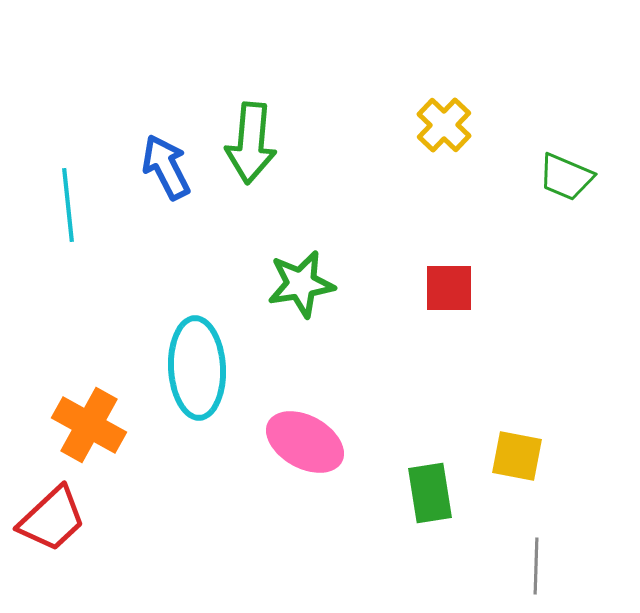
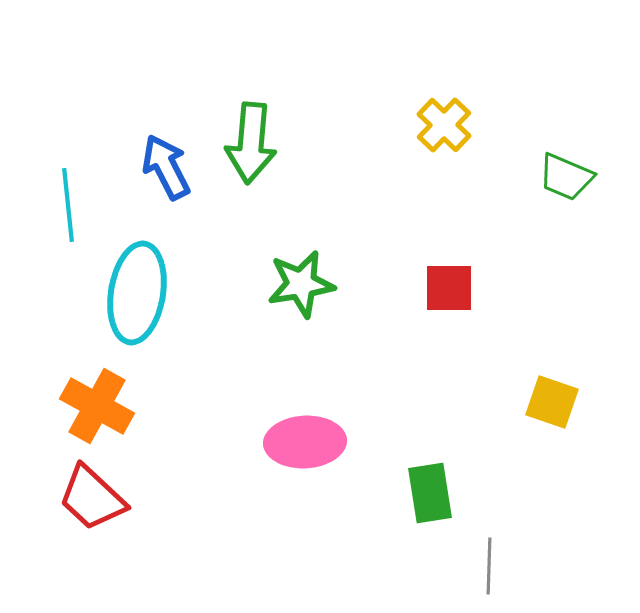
cyan ellipse: moved 60 px left, 75 px up; rotated 12 degrees clockwise
orange cross: moved 8 px right, 19 px up
pink ellipse: rotated 32 degrees counterclockwise
yellow square: moved 35 px right, 54 px up; rotated 8 degrees clockwise
red trapezoid: moved 40 px right, 21 px up; rotated 86 degrees clockwise
gray line: moved 47 px left
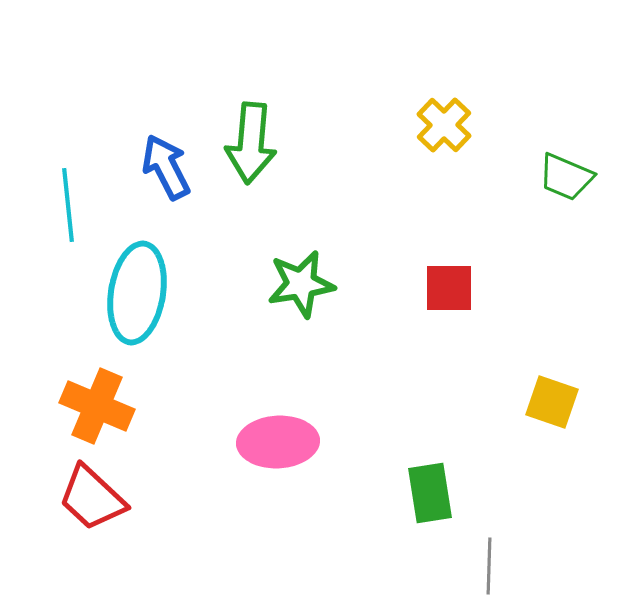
orange cross: rotated 6 degrees counterclockwise
pink ellipse: moved 27 px left
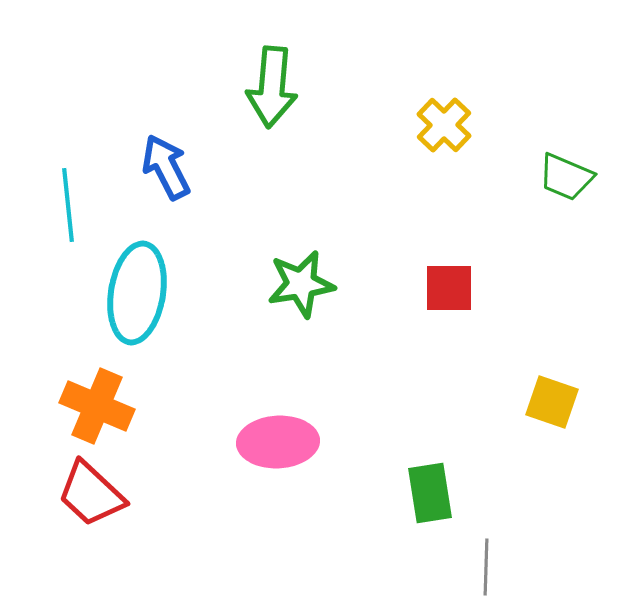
green arrow: moved 21 px right, 56 px up
red trapezoid: moved 1 px left, 4 px up
gray line: moved 3 px left, 1 px down
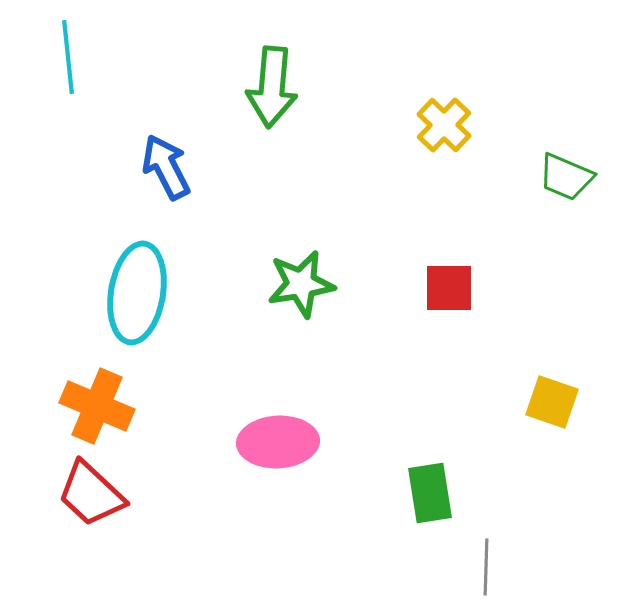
cyan line: moved 148 px up
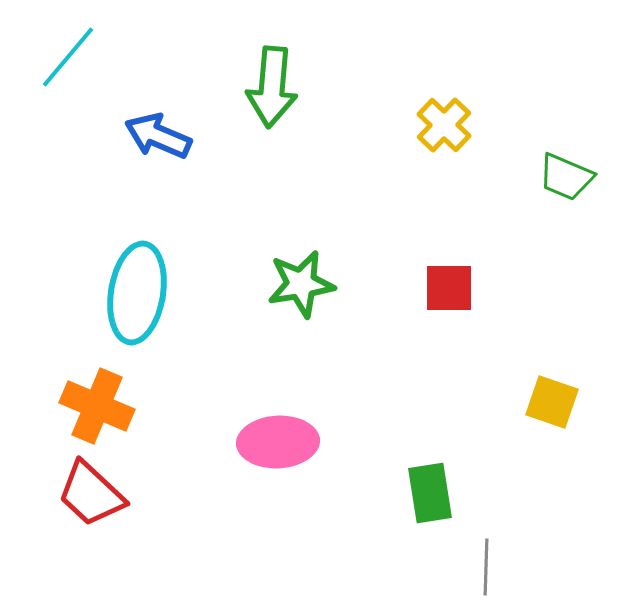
cyan line: rotated 46 degrees clockwise
blue arrow: moved 8 px left, 31 px up; rotated 40 degrees counterclockwise
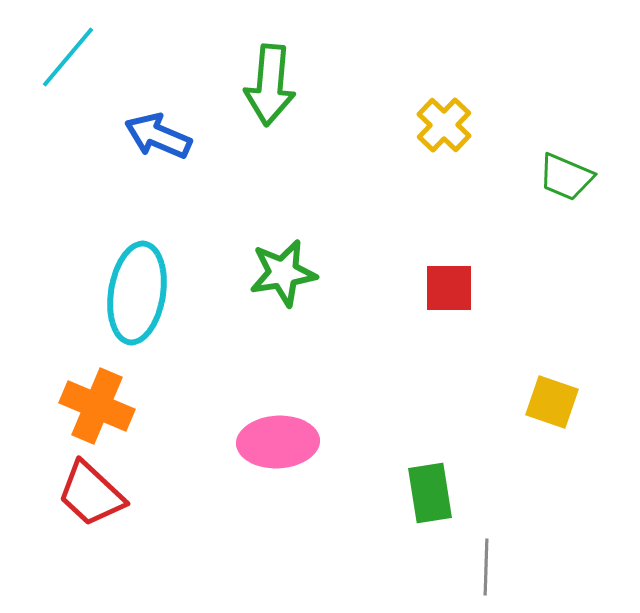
green arrow: moved 2 px left, 2 px up
green star: moved 18 px left, 11 px up
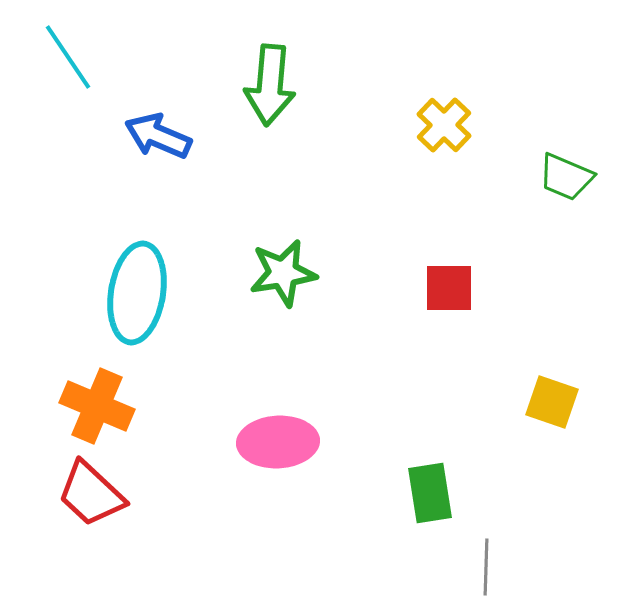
cyan line: rotated 74 degrees counterclockwise
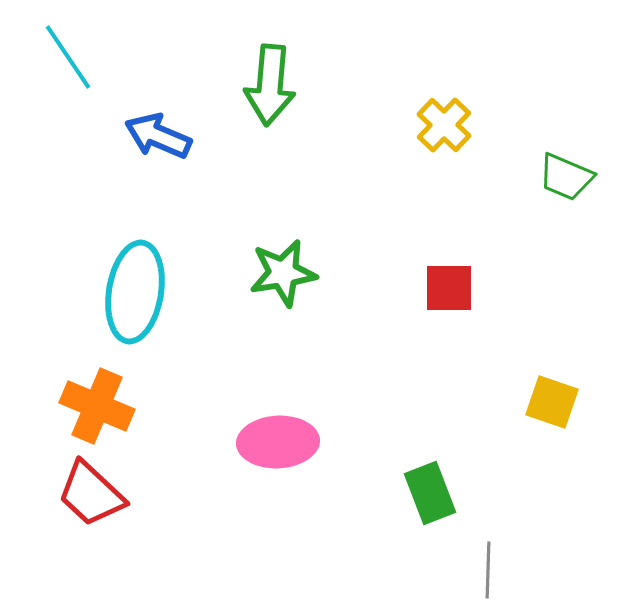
cyan ellipse: moved 2 px left, 1 px up
green rectangle: rotated 12 degrees counterclockwise
gray line: moved 2 px right, 3 px down
